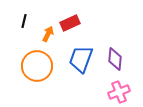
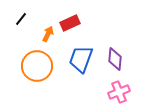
black line: moved 3 px left, 2 px up; rotated 24 degrees clockwise
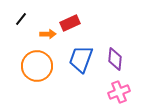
orange arrow: rotated 63 degrees clockwise
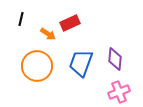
black line: rotated 24 degrees counterclockwise
orange arrow: rotated 35 degrees clockwise
blue trapezoid: moved 4 px down
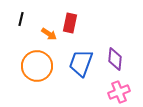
red rectangle: rotated 54 degrees counterclockwise
orange arrow: moved 1 px right
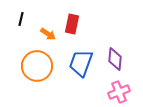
red rectangle: moved 2 px right, 1 px down
orange arrow: moved 1 px left
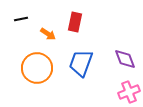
black line: rotated 64 degrees clockwise
red rectangle: moved 3 px right, 2 px up
purple diamond: moved 10 px right; rotated 25 degrees counterclockwise
orange circle: moved 2 px down
pink cross: moved 10 px right
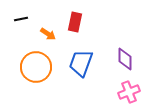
purple diamond: rotated 20 degrees clockwise
orange circle: moved 1 px left, 1 px up
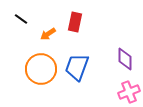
black line: rotated 48 degrees clockwise
orange arrow: rotated 112 degrees clockwise
blue trapezoid: moved 4 px left, 4 px down
orange circle: moved 5 px right, 2 px down
